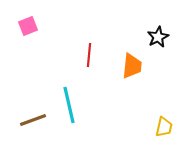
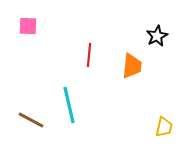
pink square: rotated 24 degrees clockwise
black star: moved 1 px left, 1 px up
brown line: moved 2 px left; rotated 48 degrees clockwise
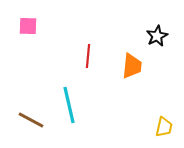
red line: moved 1 px left, 1 px down
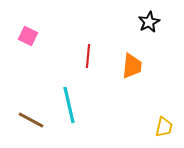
pink square: moved 10 px down; rotated 24 degrees clockwise
black star: moved 8 px left, 14 px up
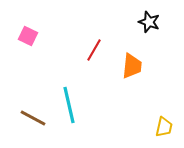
black star: rotated 25 degrees counterclockwise
red line: moved 6 px right, 6 px up; rotated 25 degrees clockwise
brown line: moved 2 px right, 2 px up
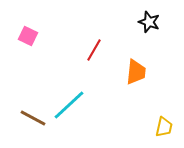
orange trapezoid: moved 4 px right, 6 px down
cyan line: rotated 60 degrees clockwise
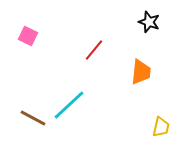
red line: rotated 10 degrees clockwise
orange trapezoid: moved 5 px right
yellow trapezoid: moved 3 px left
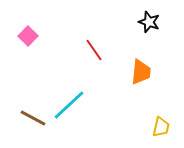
pink square: rotated 18 degrees clockwise
red line: rotated 75 degrees counterclockwise
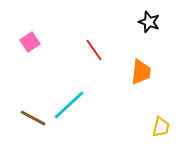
pink square: moved 2 px right, 6 px down; rotated 12 degrees clockwise
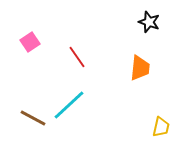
red line: moved 17 px left, 7 px down
orange trapezoid: moved 1 px left, 4 px up
